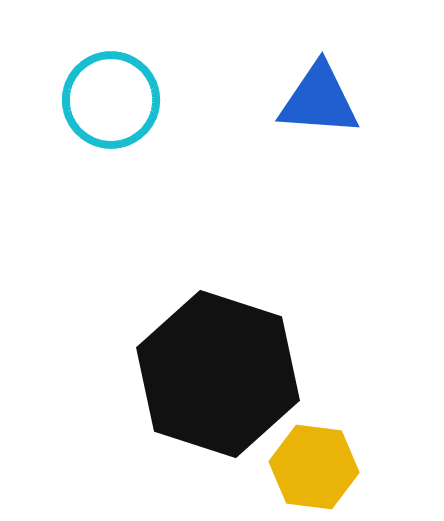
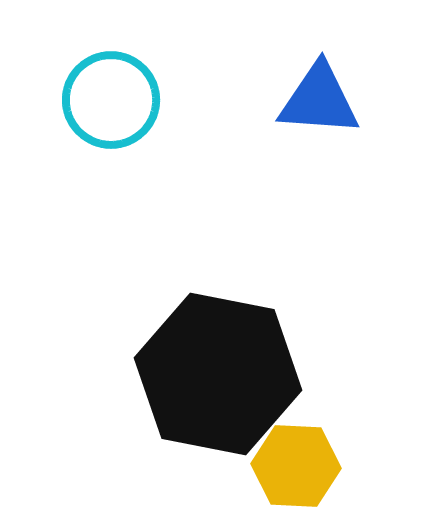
black hexagon: rotated 7 degrees counterclockwise
yellow hexagon: moved 18 px left, 1 px up; rotated 4 degrees counterclockwise
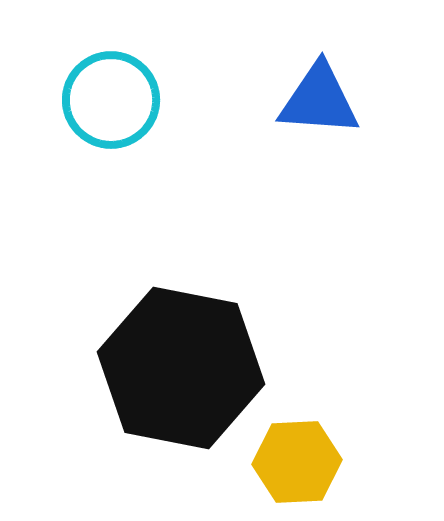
black hexagon: moved 37 px left, 6 px up
yellow hexagon: moved 1 px right, 4 px up; rotated 6 degrees counterclockwise
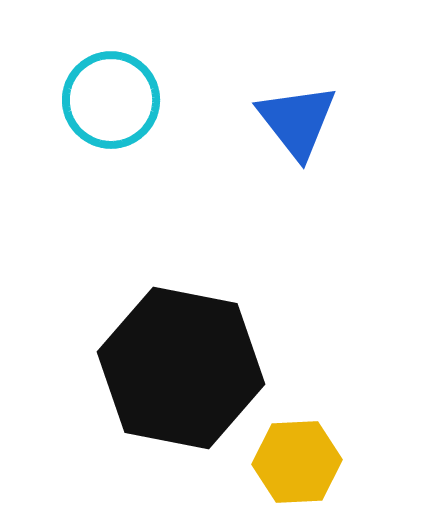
blue triangle: moved 22 px left, 21 px down; rotated 48 degrees clockwise
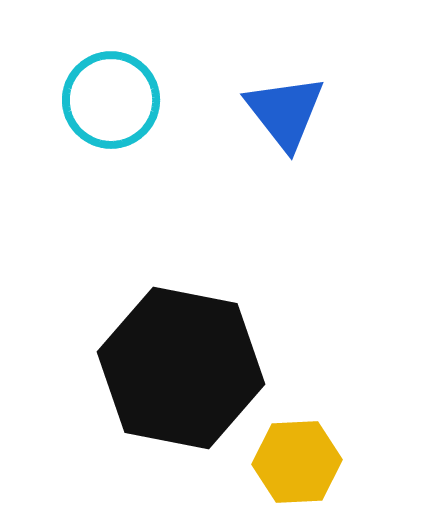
blue triangle: moved 12 px left, 9 px up
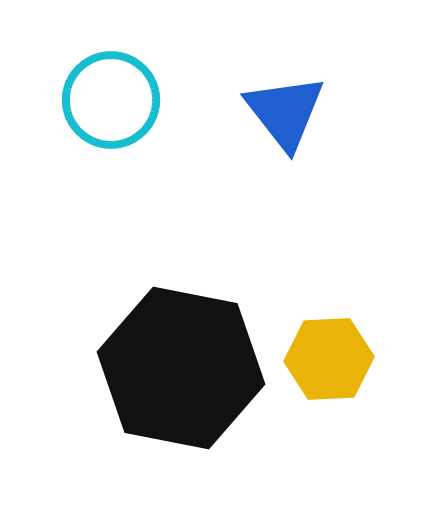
yellow hexagon: moved 32 px right, 103 px up
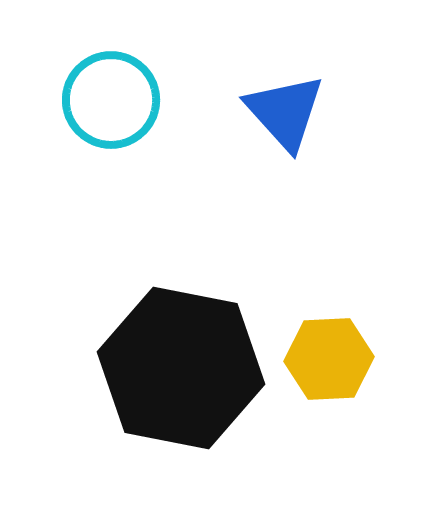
blue triangle: rotated 4 degrees counterclockwise
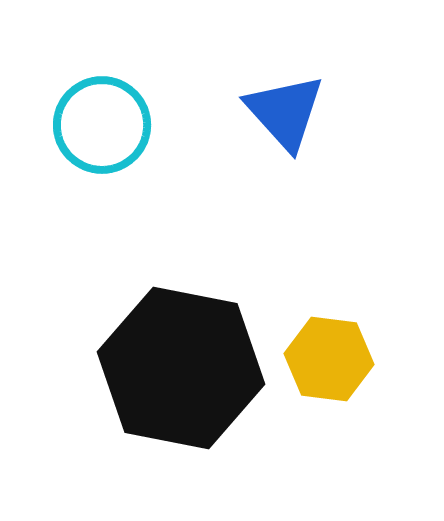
cyan circle: moved 9 px left, 25 px down
yellow hexagon: rotated 10 degrees clockwise
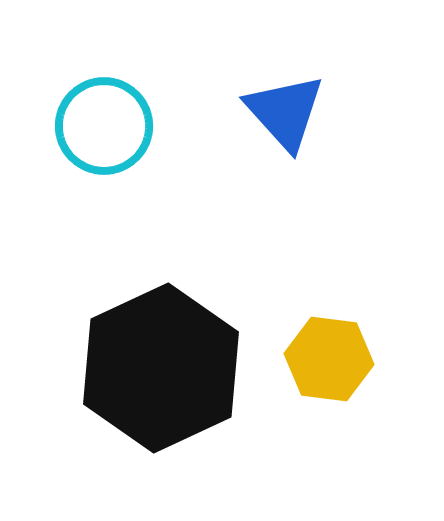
cyan circle: moved 2 px right, 1 px down
black hexagon: moved 20 px left; rotated 24 degrees clockwise
